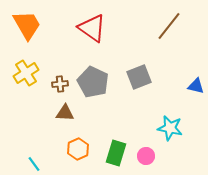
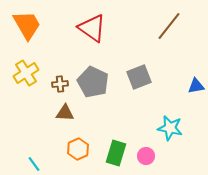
blue triangle: rotated 24 degrees counterclockwise
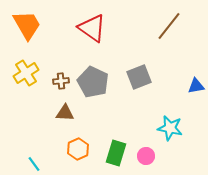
brown cross: moved 1 px right, 3 px up
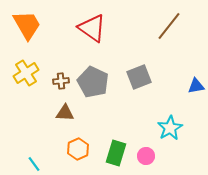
cyan star: rotated 30 degrees clockwise
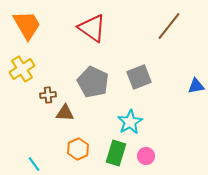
yellow cross: moved 4 px left, 4 px up
brown cross: moved 13 px left, 14 px down
cyan star: moved 40 px left, 6 px up
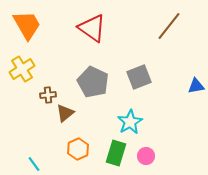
brown triangle: rotated 42 degrees counterclockwise
